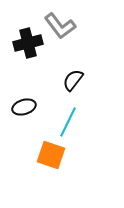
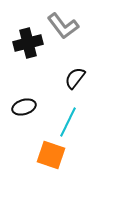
gray L-shape: moved 3 px right
black semicircle: moved 2 px right, 2 px up
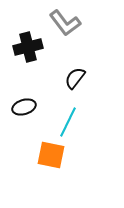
gray L-shape: moved 2 px right, 3 px up
black cross: moved 4 px down
orange square: rotated 8 degrees counterclockwise
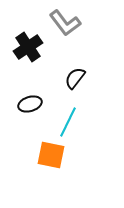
black cross: rotated 20 degrees counterclockwise
black ellipse: moved 6 px right, 3 px up
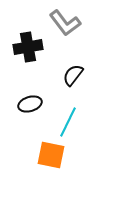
black cross: rotated 24 degrees clockwise
black semicircle: moved 2 px left, 3 px up
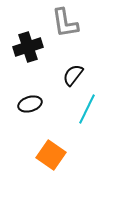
gray L-shape: rotated 28 degrees clockwise
black cross: rotated 8 degrees counterclockwise
cyan line: moved 19 px right, 13 px up
orange square: rotated 24 degrees clockwise
